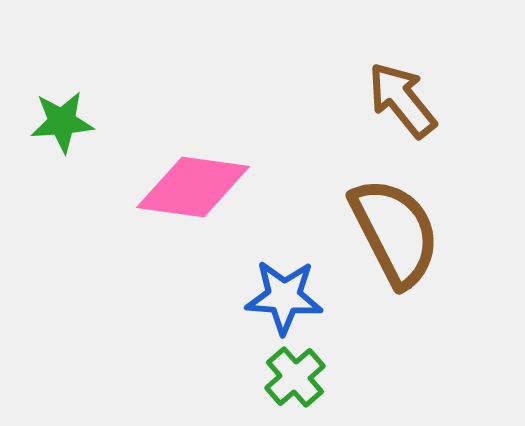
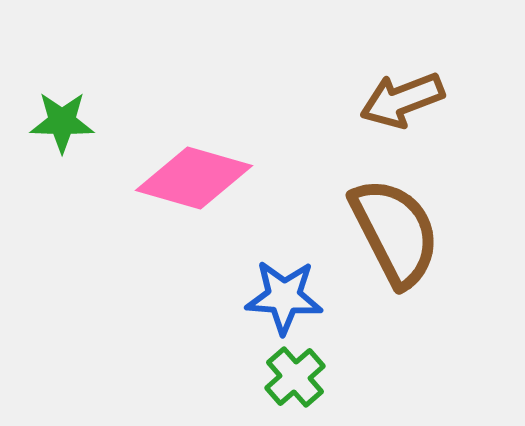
brown arrow: rotated 72 degrees counterclockwise
green star: rotated 6 degrees clockwise
pink diamond: moved 1 px right, 9 px up; rotated 8 degrees clockwise
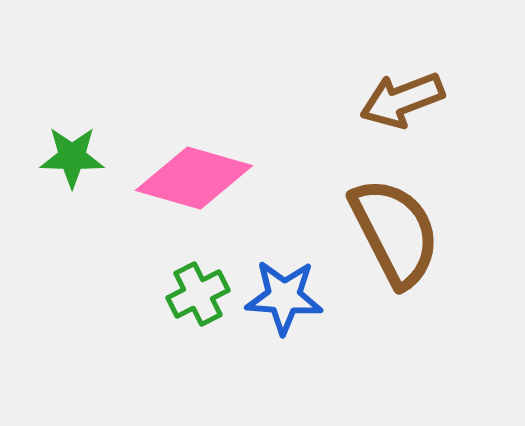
green star: moved 10 px right, 35 px down
green cross: moved 97 px left, 83 px up; rotated 14 degrees clockwise
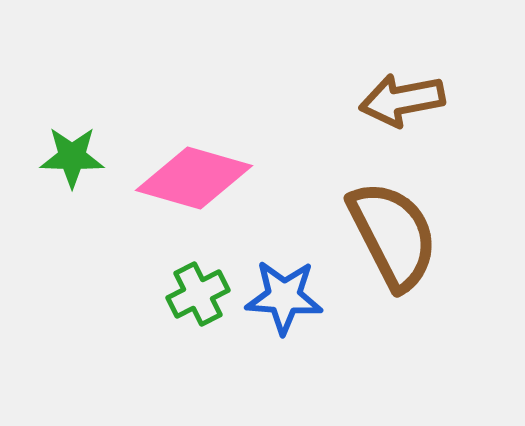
brown arrow: rotated 10 degrees clockwise
brown semicircle: moved 2 px left, 3 px down
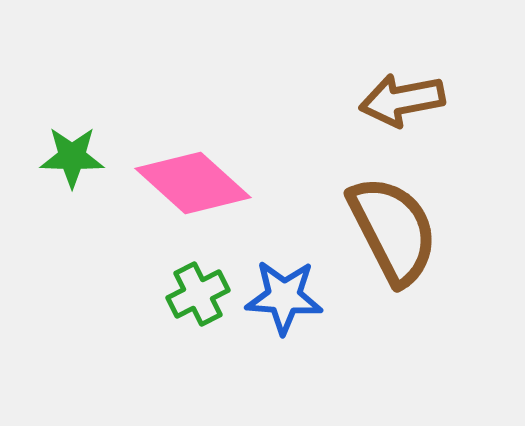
pink diamond: moved 1 px left, 5 px down; rotated 26 degrees clockwise
brown semicircle: moved 5 px up
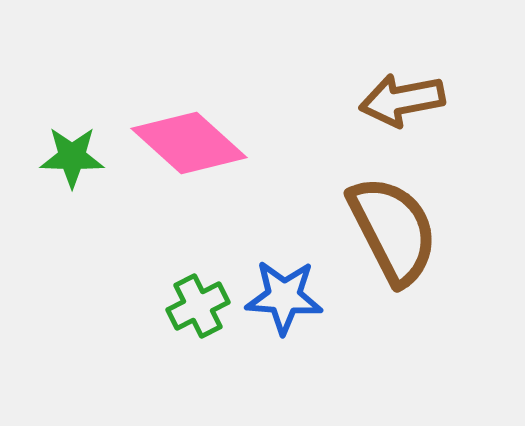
pink diamond: moved 4 px left, 40 px up
green cross: moved 12 px down
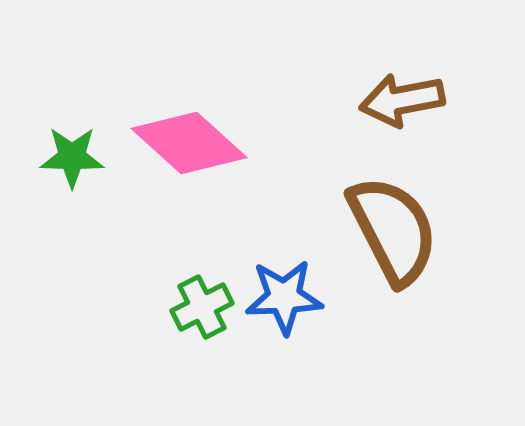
blue star: rotated 6 degrees counterclockwise
green cross: moved 4 px right, 1 px down
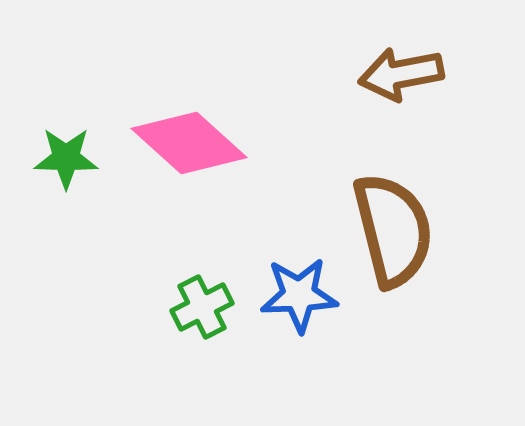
brown arrow: moved 1 px left, 26 px up
green star: moved 6 px left, 1 px down
brown semicircle: rotated 13 degrees clockwise
blue star: moved 15 px right, 2 px up
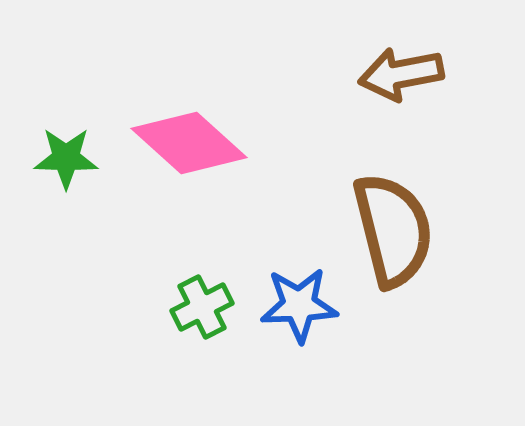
blue star: moved 10 px down
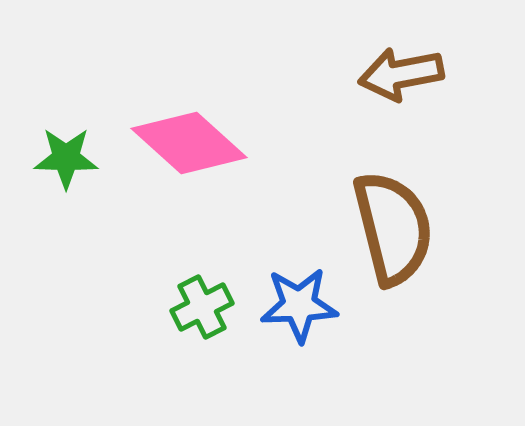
brown semicircle: moved 2 px up
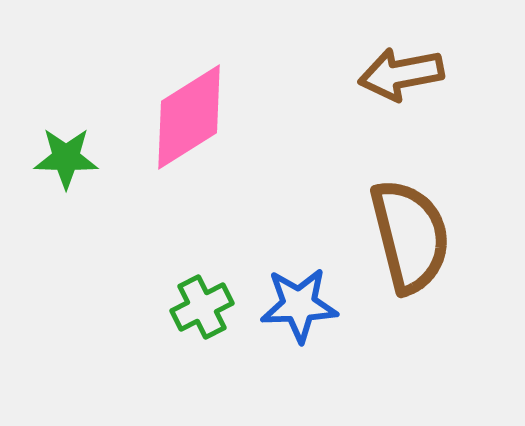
pink diamond: moved 26 px up; rotated 74 degrees counterclockwise
brown semicircle: moved 17 px right, 8 px down
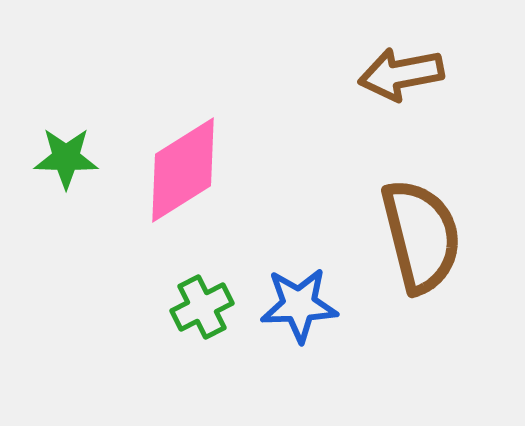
pink diamond: moved 6 px left, 53 px down
brown semicircle: moved 11 px right
